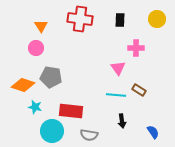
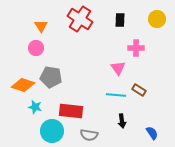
red cross: rotated 25 degrees clockwise
blue semicircle: moved 1 px left, 1 px down
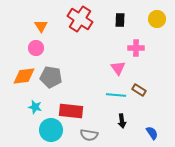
orange diamond: moved 1 px right, 9 px up; rotated 25 degrees counterclockwise
cyan circle: moved 1 px left, 1 px up
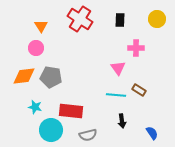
gray semicircle: moved 1 px left; rotated 24 degrees counterclockwise
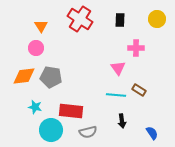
gray semicircle: moved 3 px up
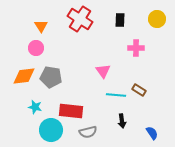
pink triangle: moved 15 px left, 3 px down
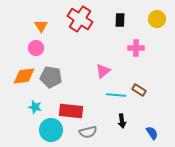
pink triangle: rotated 28 degrees clockwise
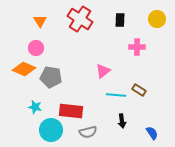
orange triangle: moved 1 px left, 5 px up
pink cross: moved 1 px right, 1 px up
orange diamond: moved 7 px up; rotated 30 degrees clockwise
